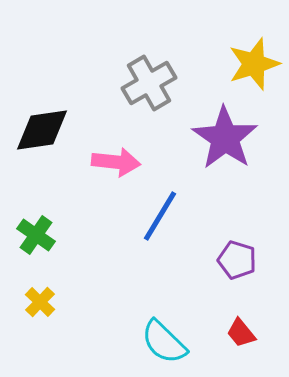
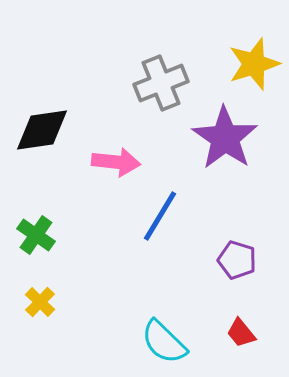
gray cross: moved 12 px right; rotated 8 degrees clockwise
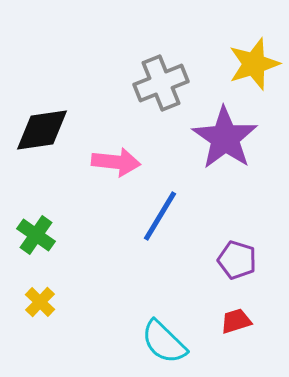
red trapezoid: moved 5 px left, 12 px up; rotated 112 degrees clockwise
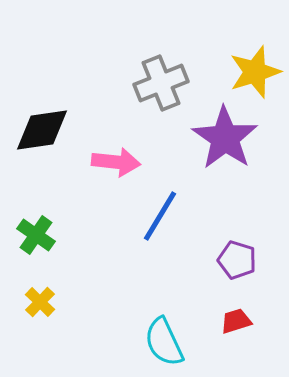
yellow star: moved 1 px right, 8 px down
cyan semicircle: rotated 21 degrees clockwise
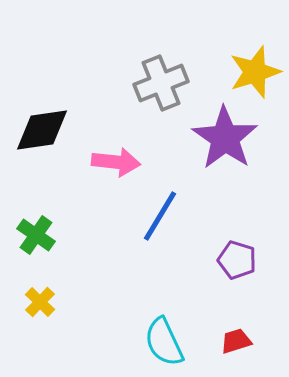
red trapezoid: moved 20 px down
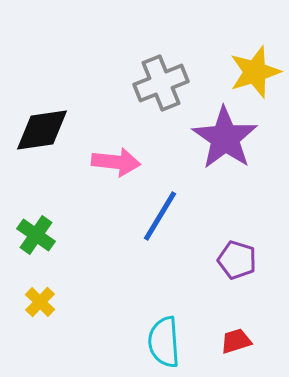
cyan semicircle: rotated 21 degrees clockwise
